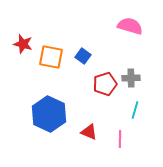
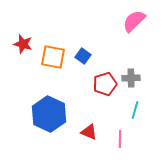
pink semicircle: moved 4 px right, 5 px up; rotated 60 degrees counterclockwise
orange square: moved 2 px right
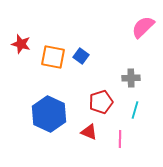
pink semicircle: moved 9 px right, 6 px down
red star: moved 2 px left
blue square: moved 2 px left
red pentagon: moved 4 px left, 18 px down
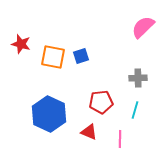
blue square: rotated 35 degrees clockwise
gray cross: moved 7 px right
red pentagon: rotated 10 degrees clockwise
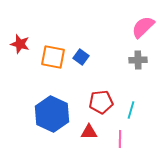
red star: moved 1 px left
blue square: moved 1 px down; rotated 35 degrees counterclockwise
gray cross: moved 18 px up
cyan line: moved 4 px left
blue hexagon: moved 3 px right
red triangle: rotated 24 degrees counterclockwise
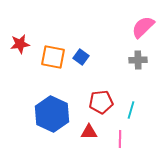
red star: rotated 24 degrees counterclockwise
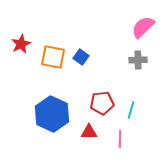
red star: moved 1 px right; rotated 18 degrees counterclockwise
red pentagon: moved 1 px right, 1 px down
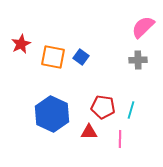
red pentagon: moved 1 px right, 4 px down; rotated 15 degrees clockwise
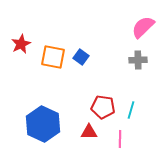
blue hexagon: moved 9 px left, 10 px down
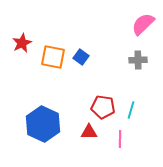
pink semicircle: moved 3 px up
red star: moved 1 px right, 1 px up
